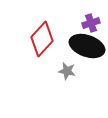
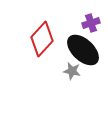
black ellipse: moved 4 px left, 4 px down; rotated 24 degrees clockwise
gray star: moved 5 px right
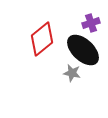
red diamond: rotated 8 degrees clockwise
gray star: moved 2 px down
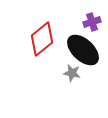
purple cross: moved 1 px right, 1 px up
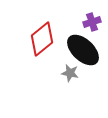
gray star: moved 2 px left
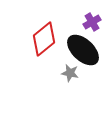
purple cross: rotated 12 degrees counterclockwise
red diamond: moved 2 px right
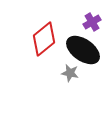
black ellipse: rotated 8 degrees counterclockwise
